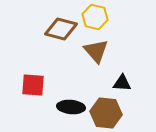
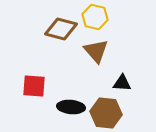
red square: moved 1 px right, 1 px down
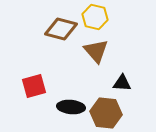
red square: rotated 20 degrees counterclockwise
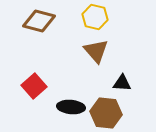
brown diamond: moved 22 px left, 8 px up
red square: rotated 25 degrees counterclockwise
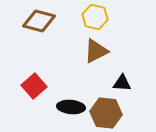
brown triangle: rotated 44 degrees clockwise
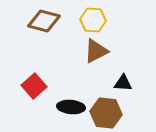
yellow hexagon: moved 2 px left, 3 px down; rotated 10 degrees counterclockwise
brown diamond: moved 5 px right
black triangle: moved 1 px right
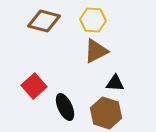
black triangle: moved 8 px left
black ellipse: moved 6 px left; rotated 60 degrees clockwise
brown hexagon: rotated 12 degrees clockwise
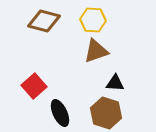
brown triangle: rotated 8 degrees clockwise
black ellipse: moved 5 px left, 6 px down
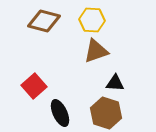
yellow hexagon: moved 1 px left
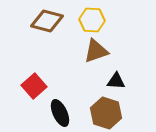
brown diamond: moved 3 px right
black triangle: moved 1 px right, 2 px up
